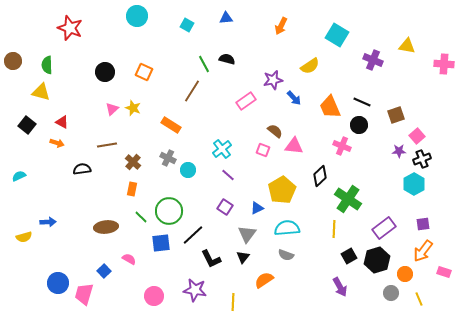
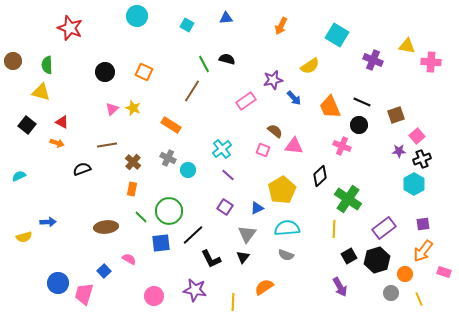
pink cross at (444, 64): moved 13 px left, 2 px up
black semicircle at (82, 169): rotated 12 degrees counterclockwise
orange semicircle at (264, 280): moved 7 px down
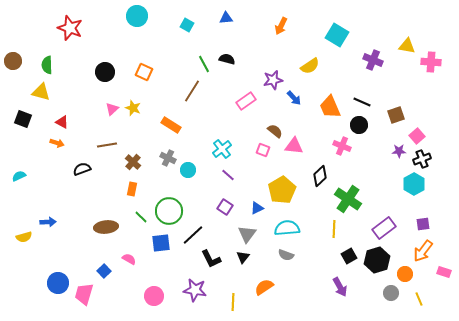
black square at (27, 125): moved 4 px left, 6 px up; rotated 18 degrees counterclockwise
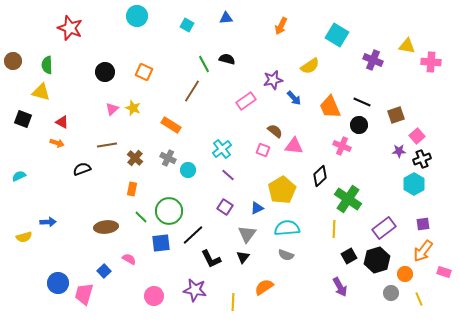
brown cross at (133, 162): moved 2 px right, 4 px up
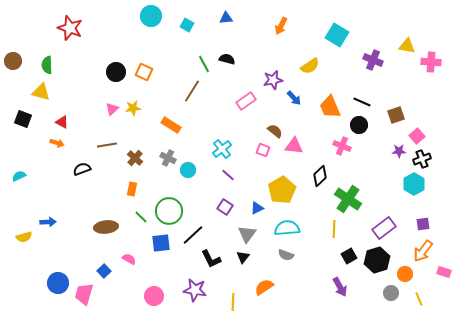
cyan circle at (137, 16): moved 14 px right
black circle at (105, 72): moved 11 px right
yellow star at (133, 108): rotated 28 degrees counterclockwise
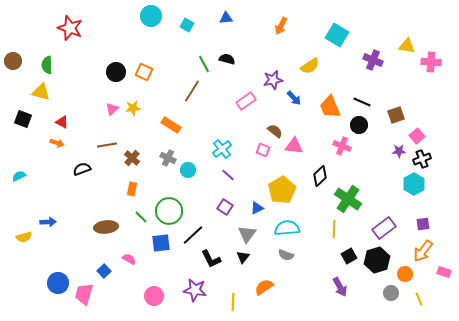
brown cross at (135, 158): moved 3 px left
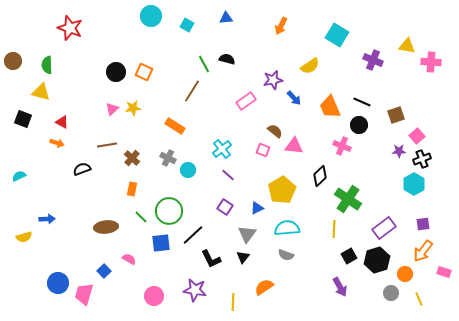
orange rectangle at (171, 125): moved 4 px right, 1 px down
blue arrow at (48, 222): moved 1 px left, 3 px up
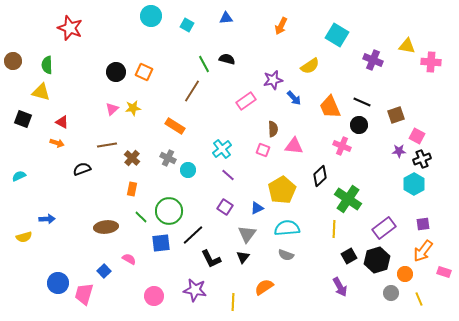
brown semicircle at (275, 131): moved 2 px left, 2 px up; rotated 49 degrees clockwise
pink square at (417, 136): rotated 21 degrees counterclockwise
